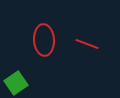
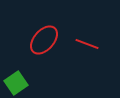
red ellipse: rotated 44 degrees clockwise
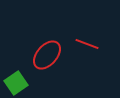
red ellipse: moved 3 px right, 15 px down
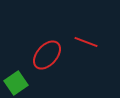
red line: moved 1 px left, 2 px up
